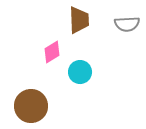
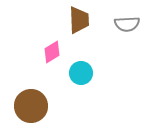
cyan circle: moved 1 px right, 1 px down
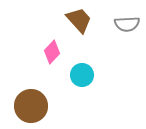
brown trapezoid: rotated 40 degrees counterclockwise
pink diamond: rotated 15 degrees counterclockwise
cyan circle: moved 1 px right, 2 px down
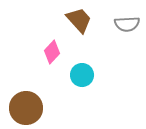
brown circle: moved 5 px left, 2 px down
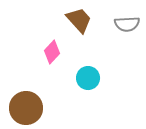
cyan circle: moved 6 px right, 3 px down
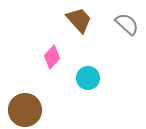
gray semicircle: rotated 135 degrees counterclockwise
pink diamond: moved 5 px down
brown circle: moved 1 px left, 2 px down
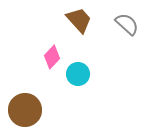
cyan circle: moved 10 px left, 4 px up
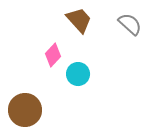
gray semicircle: moved 3 px right
pink diamond: moved 1 px right, 2 px up
